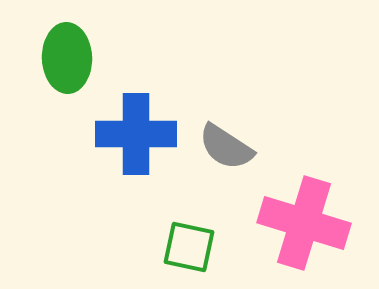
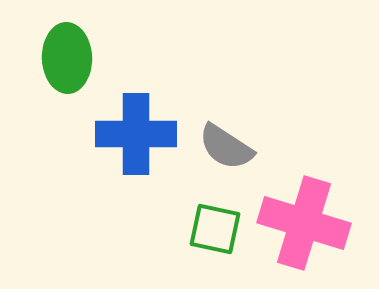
green square: moved 26 px right, 18 px up
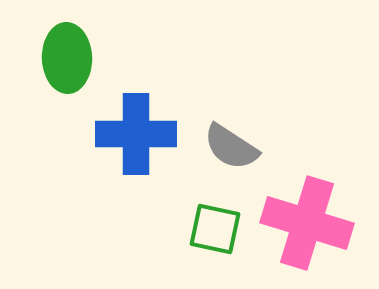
gray semicircle: moved 5 px right
pink cross: moved 3 px right
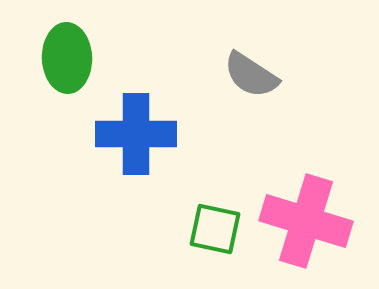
gray semicircle: moved 20 px right, 72 px up
pink cross: moved 1 px left, 2 px up
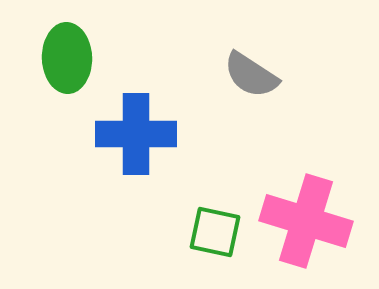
green square: moved 3 px down
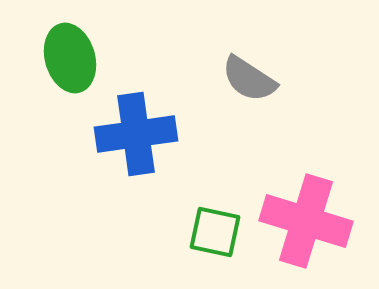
green ellipse: moved 3 px right; rotated 14 degrees counterclockwise
gray semicircle: moved 2 px left, 4 px down
blue cross: rotated 8 degrees counterclockwise
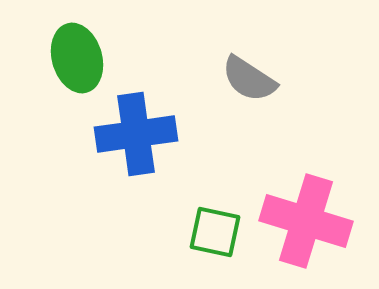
green ellipse: moved 7 px right
